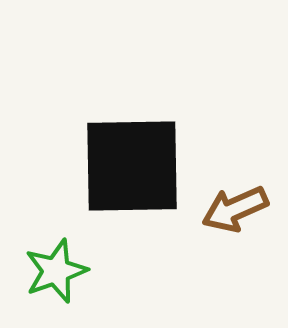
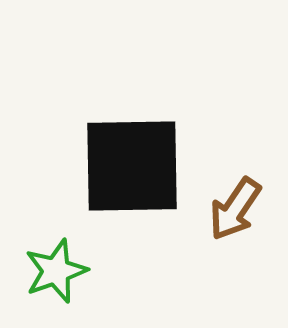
brown arrow: rotated 32 degrees counterclockwise
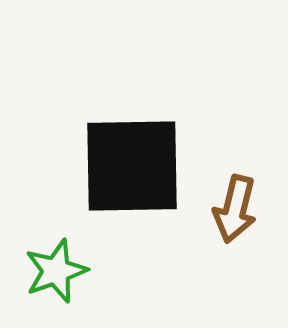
brown arrow: rotated 20 degrees counterclockwise
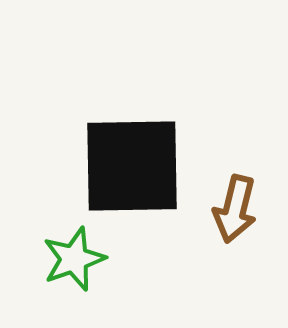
green star: moved 18 px right, 12 px up
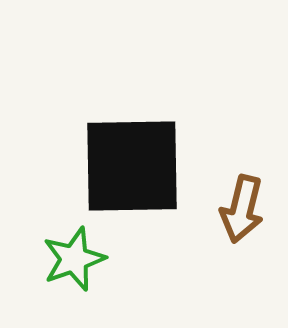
brown arrow: moved 7 px right
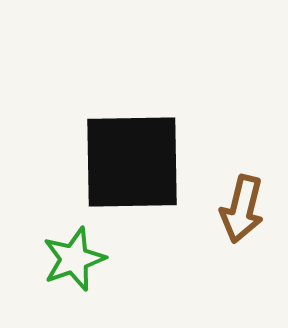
black square: moved 4 px up
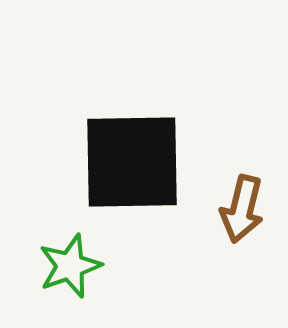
green star: moved 4 px left, 7 px down
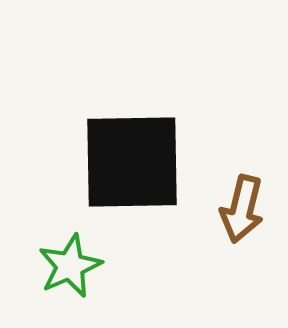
green star: rotated 4 degrees counterclockwise
